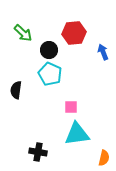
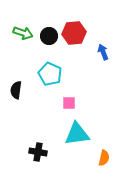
green arrow: rotated 24 degrees counterclockwise
black circle: moved 14 px up
pink square: moved 2 px left, 4 px up
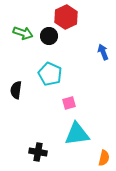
red hexagon: moved 8 px left, 16 px up; rotated 20 degrees counterclockwise
pink square: rotated 16 degrees counterclockwise
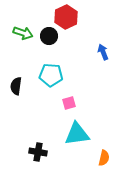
cyan pentagon: moved 1 px right, 1 px down; rotated 20 degrees counterclockwise
black semicircle: moved 4 px up
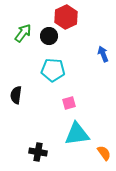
green arrow: rotated 72 degrees counterclockwise
blue arrow: moved 2 px down
cyan pentagon: moved 2 px right, 5 px up
black semicircle: moved 9 px down
orange semicircle: moved 5 px up; rotated 49 degrees counterclockwise
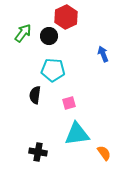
black semicircle: moved 19 px right
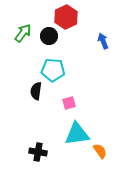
blue arrow: moved 13 px up
black semicircle: moved 1 px right, 4 px up
orange semicircle: moved 4 px left, 2 px up
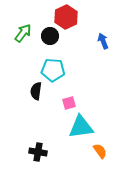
black circle: moved 1 px right
cyan triangle: moved 4 px right, 7 px up
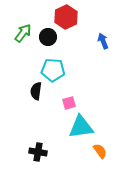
black circle: moved 2 px left, 1 px down
